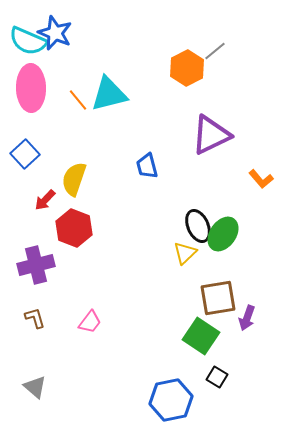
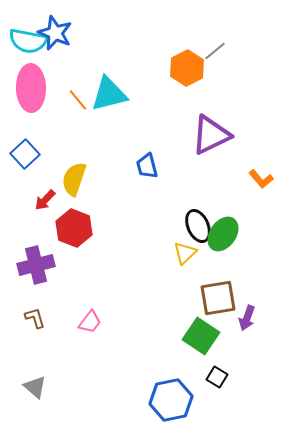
cyan semicircle: rotated 12 degrees counterclockwise
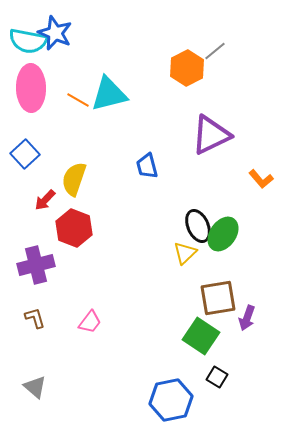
orange line: rotated 20 degrees counterclockwise
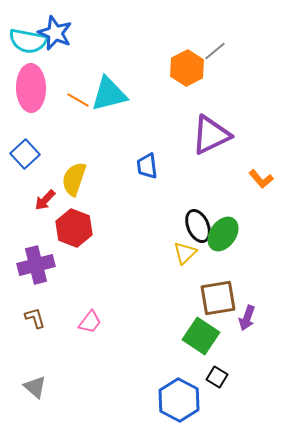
blue trapezoid: rotated 8 degrees clockwise
blue hexagon: moved 8 px right; rotated 21 degrees counterclockwise
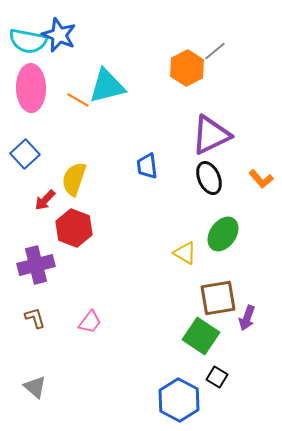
blue star: moved 4 px right, 2 px down
cyan triangle: moved 2 px left, 8 px up
black ellipse: moved 11 px right, 48 px up
yellow triangle: rotated 45 degrees counterclockwise
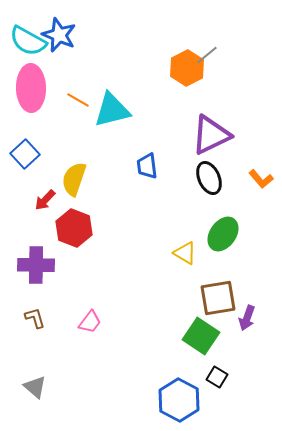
cyan semicircle: rotated 18 degrees clockwise
gray line: moved 8 px left, 4 px down
cyan triangle: moved 5 px right, 24 px down
purple cross: rotated 15 degrees clockwise
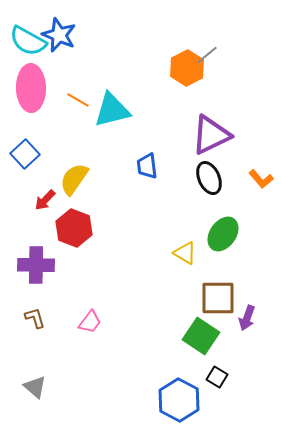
yellow semicircle: rotated 16 degrees clockwise
brown square: rotated 9 degrees clockwise
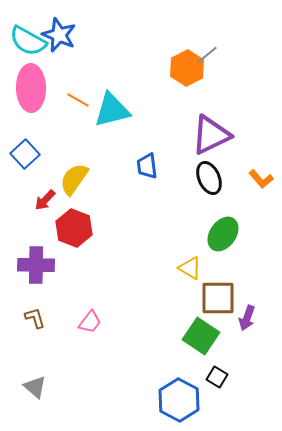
yellow triangle: moved 5 px right, 15 px down
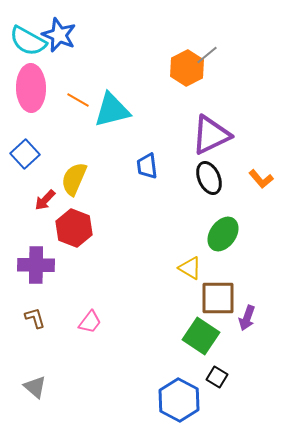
yellow semicircle: rotated 12 degrees counterclockwise
